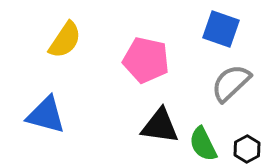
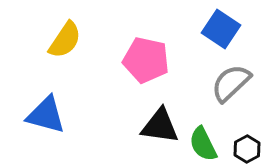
blue square: rotated 15 degrees clockwise
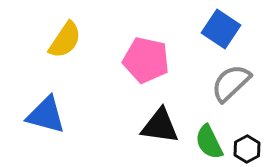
green semicircle: moved 6 px right, 2 px up
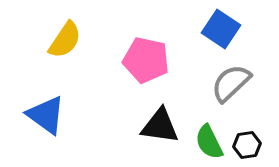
blue triangle: rotated 21 degrees clockwise
black hexagon: moved 4 px up; rotated 20 degrees clockwise
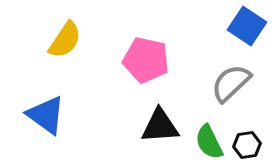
blue square: moved 26 px right, 3 px up
black triangle: rotated 12 degrees counterclockwise
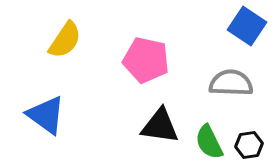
gray semicircle: rotated 45 degrees clockwise
black triangle: rotated 12 degrees clockwise
black hexagon: moved 2 px right
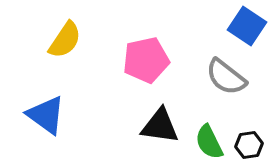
pink pentagon: rotated 24 degrees counterclockwise
gray semicircle: moved 5 px left, 6 px up; rotated 144 degrees counterclockwise
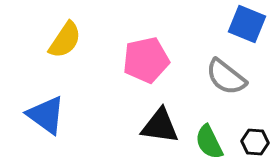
blue square: moved 2 px up; rotated 12 degrees counterclockwise
black hexagon: moved 6 px right, 3 px up; rotated 12 degrees clockwise
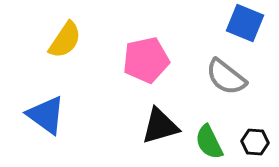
blue square: moved 2 px left, 1 px up
black triangle: rotated 24 degrees counterclockwise
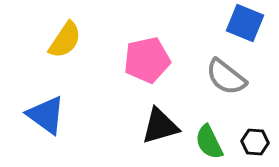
pink pentagon: moved 1 px right
